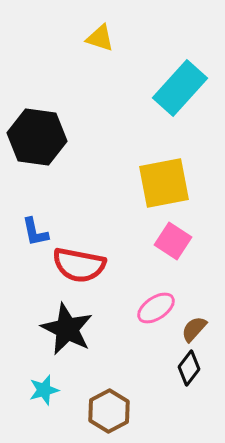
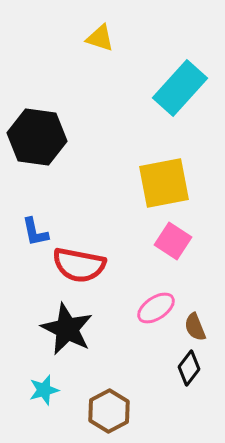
brown semicircle: moved 1 px right, 2 px up; rotated 64 degrees counterclockwise
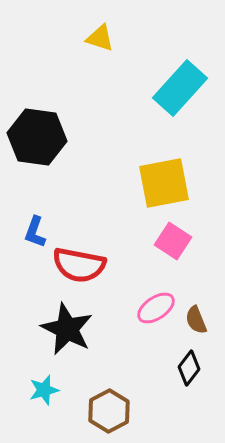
blue L-shape: rotated 32 degrees clockwise
brown semicircle: moved 1 px right, 7 px up
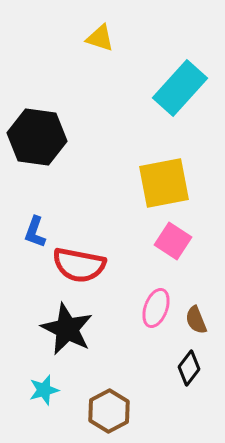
pink ellipse: rotated 36 degrees counterclockwise
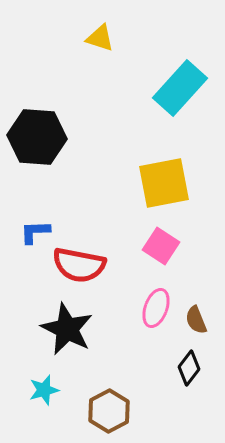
black hexagon: rotated 4 degrees counterclockwise
blue L-shape: rotated 68 degrees clockwise
pink square: moved 12 px left, 5 px down
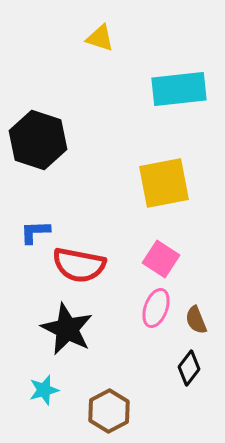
cyan rectangle: moved 1 px left, 1 px down; rotated 42 degrees clockwise
black hexagon: moved 1 px right, 3 px down; rotated 14 degrees clockwise
pink square: moved 13 px down
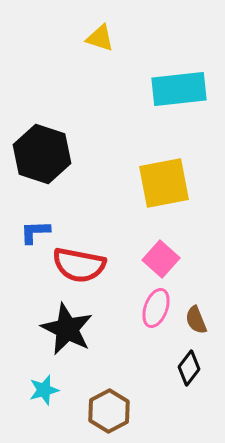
black hexagon: moved 4 px right, 14 px down
pink square: rotated 9 degrees clockwise
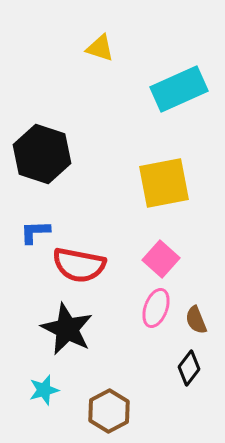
yellow triangle: moved 10 px down
cyan rectangle: rotated 18 degrees counterclockwise
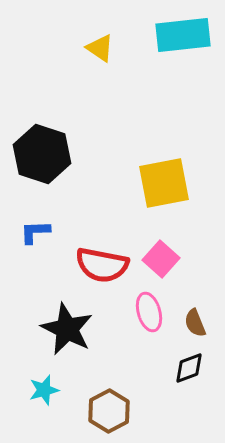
yellow triangle: rotated 16 degrees clockwise
cyan rectangle: moved 4 px right, 54 px up; rotated 18 degrees clockwise
red semicircle: moved 23 px right
pink ellipse: moved 7 px left, 4 px down; rotated 36 degrees counterclockwise
brown semicircle: moved 1 px left, 3 px down
black diamond: rotated 32 degrees clockwise
